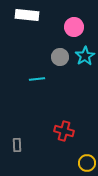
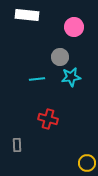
cyan star: moved 14 px left, 21 px down; rotated 24 degrees clockwise
red cross: moved 16 px left, 12 px up
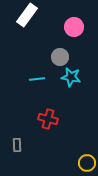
white rectangle: rotated 60 degrees counterclockwise
cyan star: rotated 18 degrees clockwise
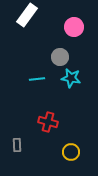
cyan star: moved 1 px down
red cross: moved 3 px down
yellow circle: moved 16 px left, 11 px up
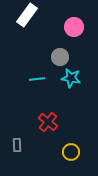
red cross: rotated 24 degrees clockwise
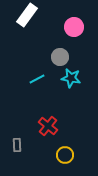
cyan line: rotated 21 degrees counterclockwise
red cross: moved 4 px down
yellow circle: moved 6 px left, 3 px down
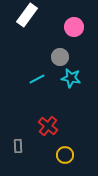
gray rectangle: moved 1 px right, 1 px down
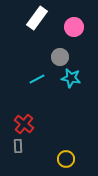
white rectangle: moved 10 px right, 3 px down
red cross: moved 24 px left, 2 px up
yellow circle: moved 1 px right, 4 px down
